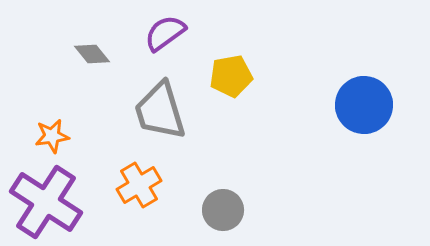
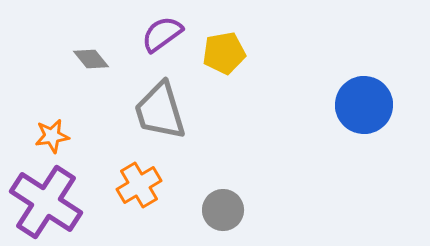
purple semicircle: moved 3 px left, 1 px down
gray diamond: moved 1 px left, 5 px down
yellow pentagon: moved 7 px left, 23 px up
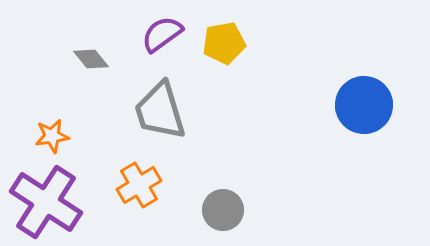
yellow pentagon: moved 10 px up
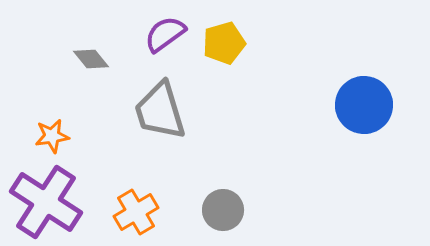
purple semicircle: moved 3 px right
yellow pentagon: rotated 6 degrees counterclockwise
orange cross: moved 3 px left, 27 px down
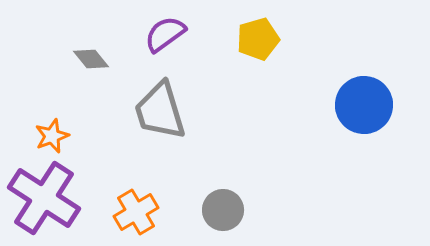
yellow pentagon: moved 34 px right, 4 px up
orange star: rotated 12 degrees counterclockwise
purple cross: moved 2 px left, 4 px up
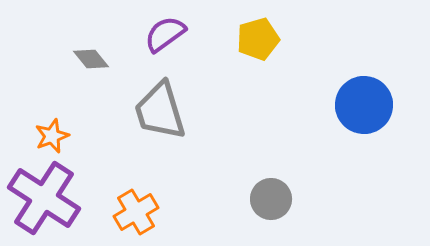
gray circle: moved 48 px right, 11 px up
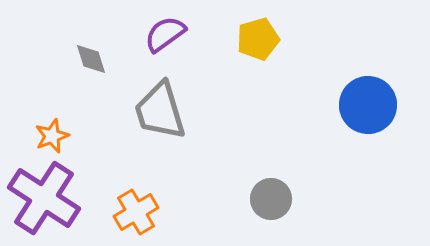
gray diamond: rotated 21 degrees clockwise
blue circle: moved 4 px right
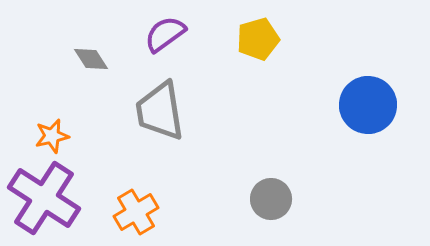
gray diamond: rotated 15 degrees counterclockwise
gray trapezoid: rotated 8 degrees clockwise
orange star: rotated 8 degrees clockwise
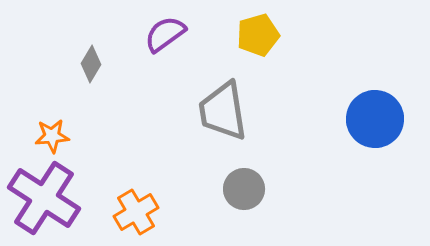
yellow pentagon: moved 4 px up
gray diamond: moved 5 px down; rotated 63 degrees clockwise
blue circle: moved 7 px right, 14 px down
gray trapezoid: moved 63 px right
orange star: rotated 8 degrees clockwise
gray circle: moved 27 px left, 10 px up
